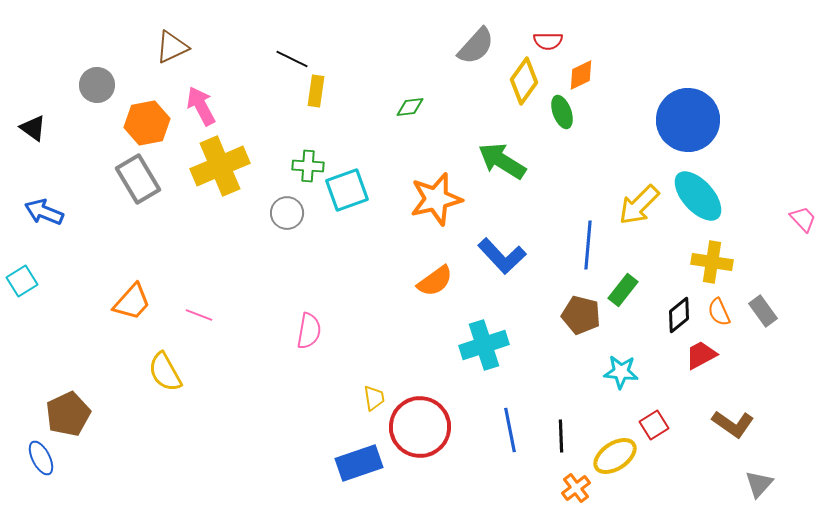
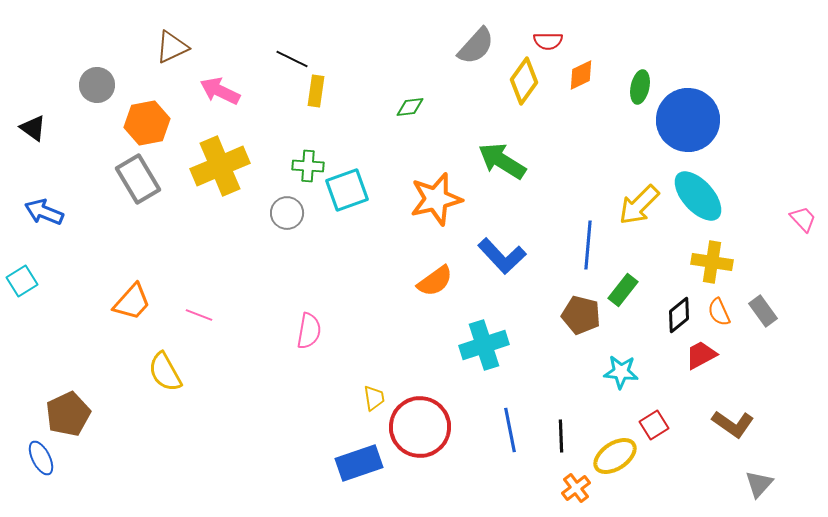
pink arrow at (201, 106): moved 19 px right, 15 px up; rotated 36 degrees counterclockwise
green ellipse at (562, 112): moved 78 px right, 25 px up; rotated 32 degrees clockwise
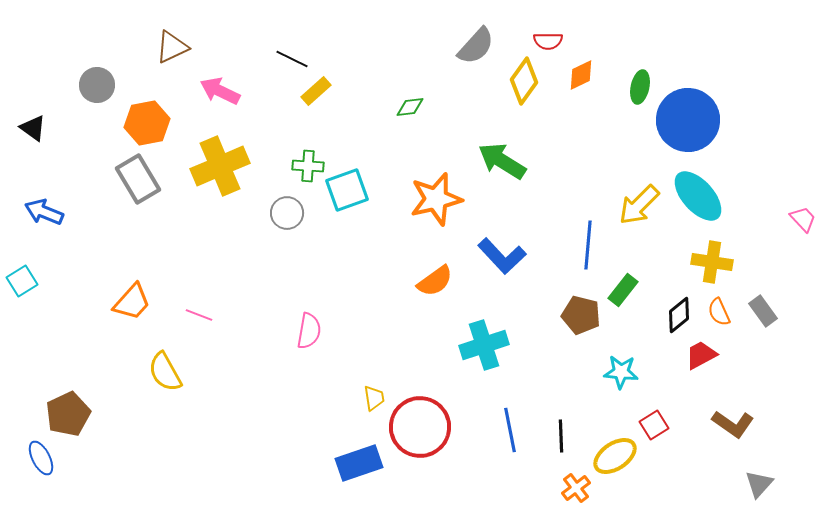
yellow rectangle at (316, 91): rotated 40 degrees clockwise
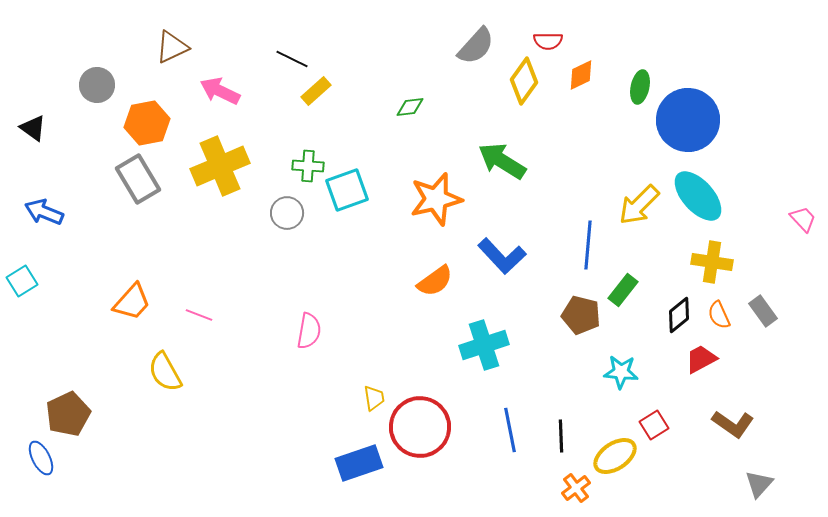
orange semicircle at (719, 312): moved 3 px down
red trapezoid at (701, 355): moved 4 px down
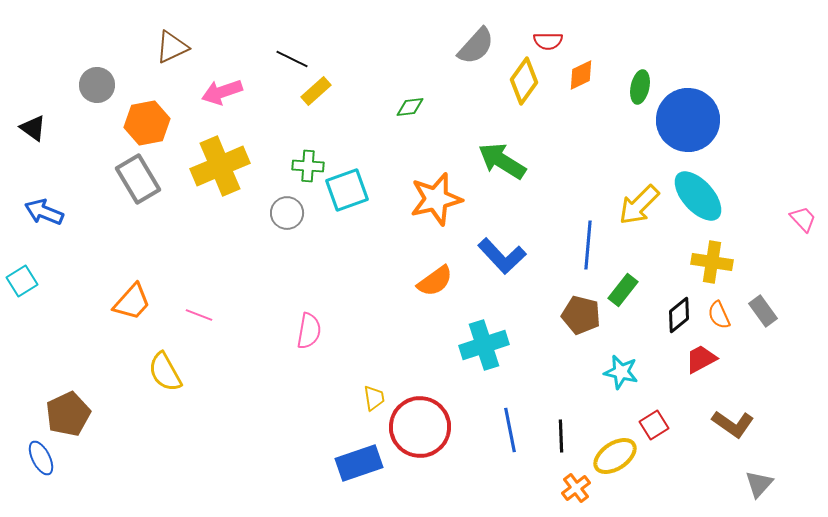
pink arrow at (220, 91): moved 2 px right, 1 px down; rotated 45 degrees counterclockwise
cyan star at (621, 372): rotated 8 degrees clockwise
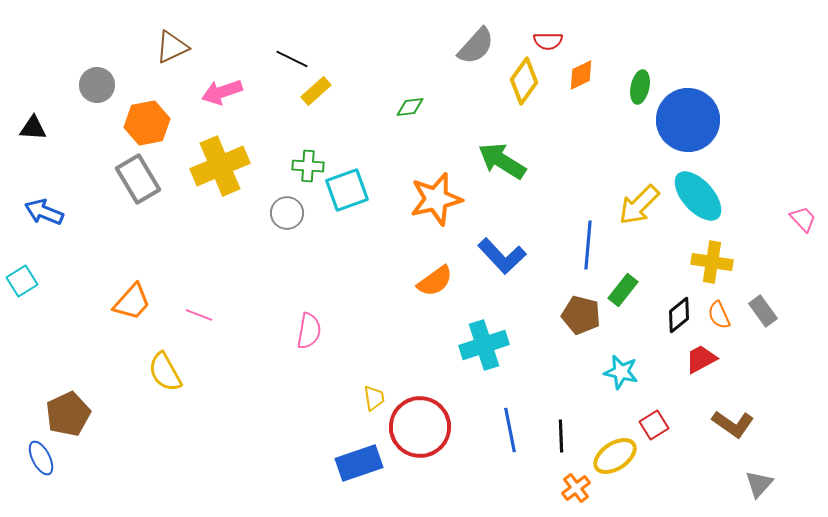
black triangle at (33, 128): rotated 32 degrees counterclockwise
